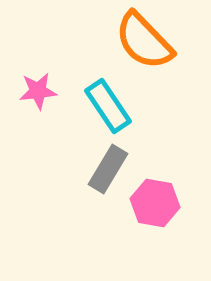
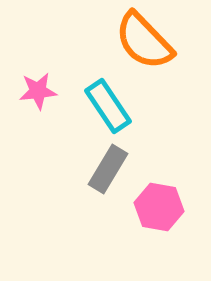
pink hexagon: moved 4 px right, 4 px down
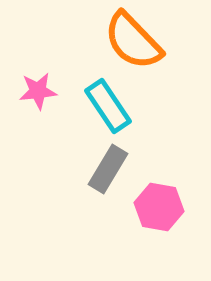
orange semicircle: moved 11 px left
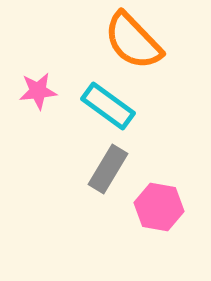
cyan rectangle: rotated 20 degrees counterclockwise
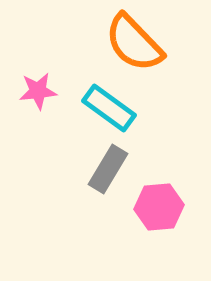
orange semicircle: moved 1 px right, 2 px down
cyan rectangle: moved 1 px right, 2 px down
pink hexagon: rotated 15 degrees counterclockwise
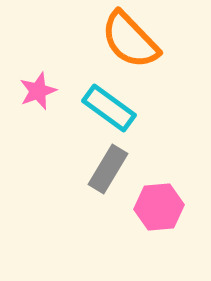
orange semicircle: moved 4 px left, 3 px up
pink star: rotated 15 degrees counterclockwise
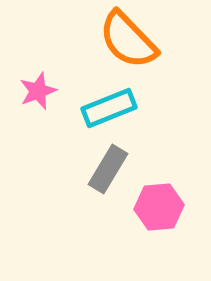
orange semicircle: moved 2 px left
cyan rectangle: rotated 58 degrees counterclockwise
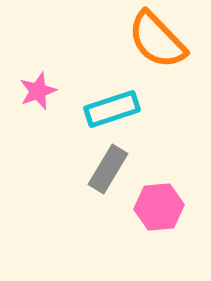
orange semicircle: moved 29 px right
cyan rectangle: moved 3 px right, 1 px down; rotated 4 degrees clockwise
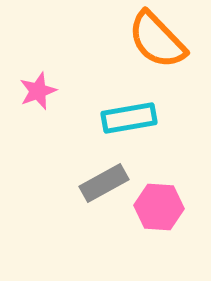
cyan rectangle: moved 17 px right, 9 px down; rotated 8 degrees clockwise
gray rectangle: moved 4 px left, 14 px down; rotated 30 degrees clockwise
pink hexagon: rotated 9 degrees clockwise
